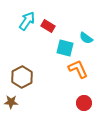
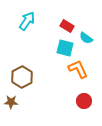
red rectangle: moved 19 px right
red circle: moved 2 px up
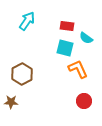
red rectangle: rotated 24 degrees counterclockwise
brown hexagon: moved 3 px up
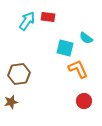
red rectangle: moved 19 px left, 9 px up
brown hexagon: moved 3 px left; rotated 20 degrees clockwise
brown star: rotated 16 degrees counterclockwise
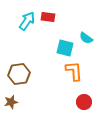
orange L-shape: moved 4 px left, 2 px down; rotated 20 degrees clockwise
red circle: moved 1 px down
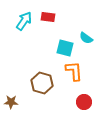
cyan arrow: moved 3 px left
brown hexagon: moved 23 px right, 9 px down; rotated 25 degrees clockwise
brown star: rotated 16 degrees clockwise
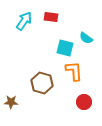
red rectangle: moved 3 px right
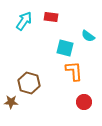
cyan semicircle: moved 2 px right, 2 px up
brown hexagon: moved 13 px left
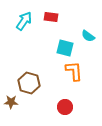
red circle: moved 19 px left, 5 px down
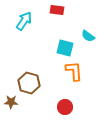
red rectangle: moved 6 px right, 7 px up
